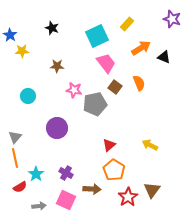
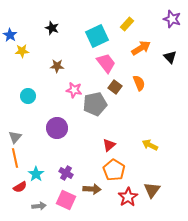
black triangle: moved 6 px right; rotated 24 degrees clockwise
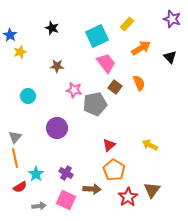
yellow star: moved 2 px left, 1 px down; rotated 16 degrees counterclockwise
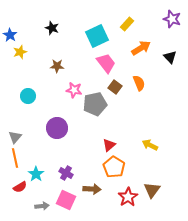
orange pentagon: moved 3 px up
gray arrow: moved 3 px right
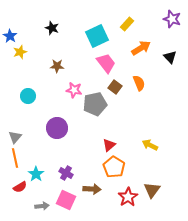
blue star: moved 1 px down
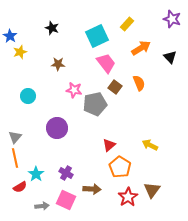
brown star: moved 1 px right, 2 px up
orange pentagon: moved 6 px right
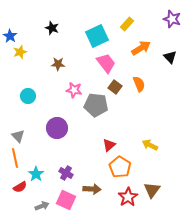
orange semicircle: moved 1 px down
gray pentagon: moved 1 px right, 1 px down; rotated 20 degrees clockwise
gray triangle: moved 3 px right, 1 px up; rotated 24 degrees counterclockwise
gray arrow: rotated 16 degrees counterclockwise
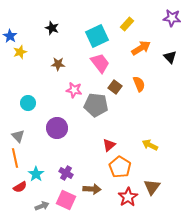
purple star: moved 1 px up; rotated 12 degrees counterclockwise
pink trapezoid: moved 6 px left
cyan circle: moved 7 px down
brown triangle: moved 3 px up
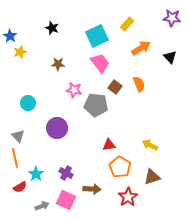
red triangle: rotated 32 degrees clockwise
brown triangle: moved 10 px up; rotated 36 degrees clockwise
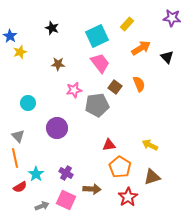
black triangle: moved 3 px left
pink star: rotated 21 degrees counterclockwise
gray pentagon: moved 1 px right; rotated 15 degrees counterclockwise
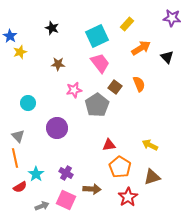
gray pentagon: rotated 25 degrees counterclockwise
